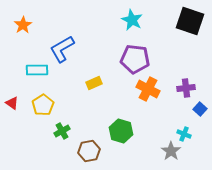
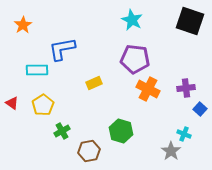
blue L-shape: rotated 20 degrees clockwise
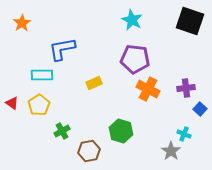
orange star: moved 1 px left, 2 px up
cyan rectangle: moved 5 px right, 5 px down
yellow pentagon: moved 4 px left
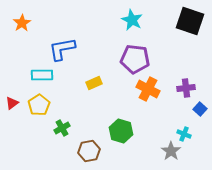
red triangle: rotated 48 degrees clockwise
green cross: moved 3 px up
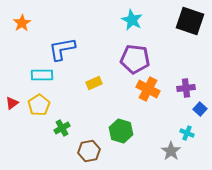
cyan cross: moved 3 px right, 1 px up
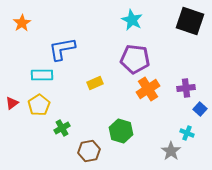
yellow rectangle: moved 1 px right
orange cross: rotated 30 degrees clockwise
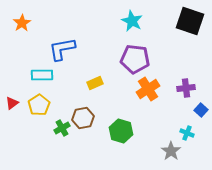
cyan star: moved 1 px down
blue square: moved 1 px right, 1 px down
brown hexagon: moved 6 px left, 33 px up
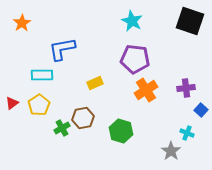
orange cross: moved 2 px left, 1 px down
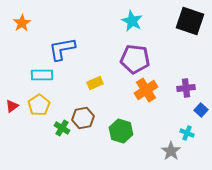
red triangle: moved 3 px down
green cross: rotated 28 degrees counterclockwise
